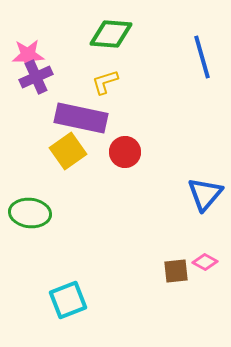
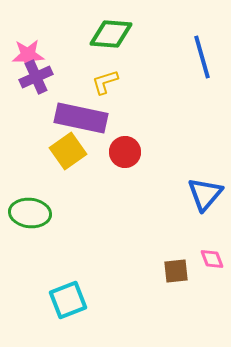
pink diamond: moved 7 px right, 3 px up; rotated 40 degrees clockwise
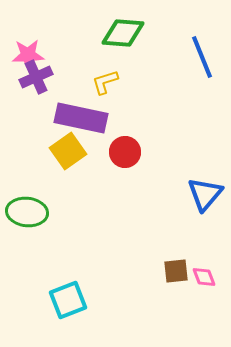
green diamond: moved 12 px right, 1 px up
blue line: rotated 6 degrees counterclockwise
green ellipse: moved 3 px left, 1 px up
pink diamond: moved 8 px left, 18 px down
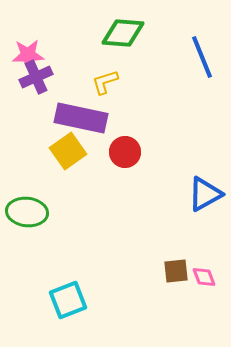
blue triangle: rotated 21 degrees clockwise
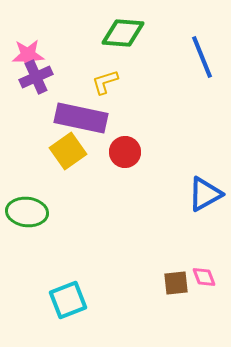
brown square: moved 12 px down
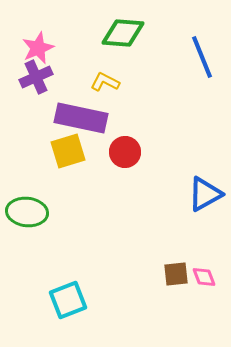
pink star: moved 10 px right, 7 px up; rotated 20 degrees counterclockwise
yellow L-shape: rotated 44 degrees clockwise
yellow square: rotated 18 degrees clockwise
brown square: moved 9 px up
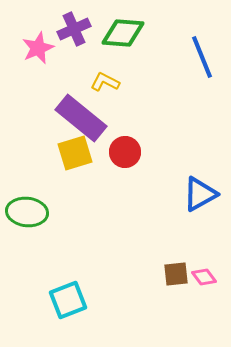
purple cross: moved 38 px right, 48 px up
purple rectangle: rotated 27 degrees clockwise
yellow square: moved 7 px right, 2 px down
blue triangle: moved 5 px left
pink diamond: rotated 15 degrees counterclockwise
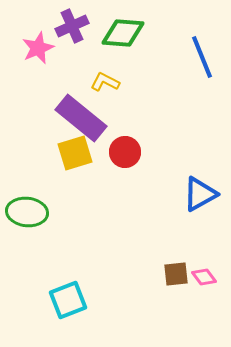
purple cross: moved 2 px left, 3 px up
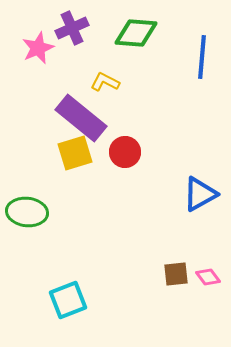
purple cross: moved 2 px down
green diamond: moved 13 px right
blue line: rotated 27 degrees clockwise
pink diamond: moved 4 px right
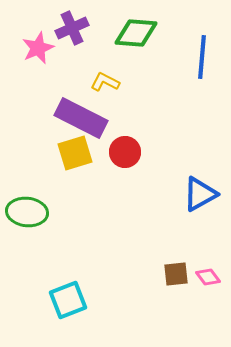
purple rectangle: rotated 12 degrees counterclockwise
